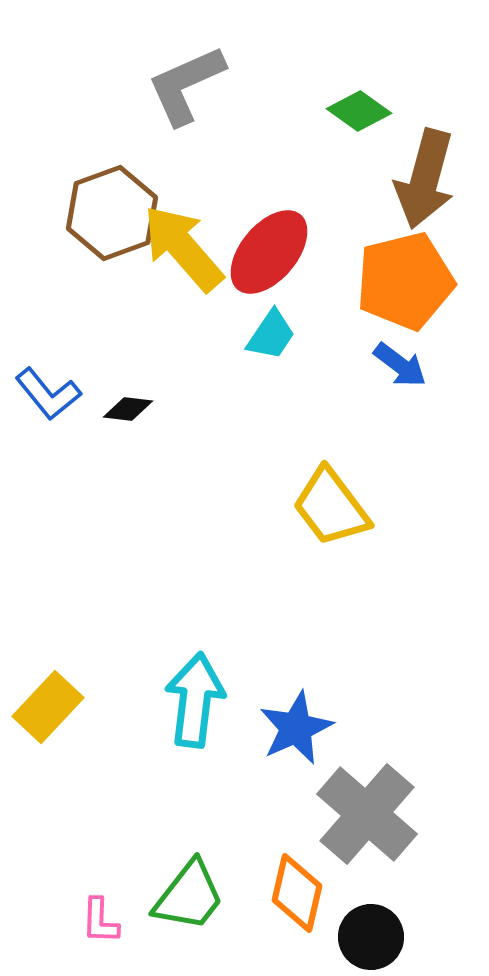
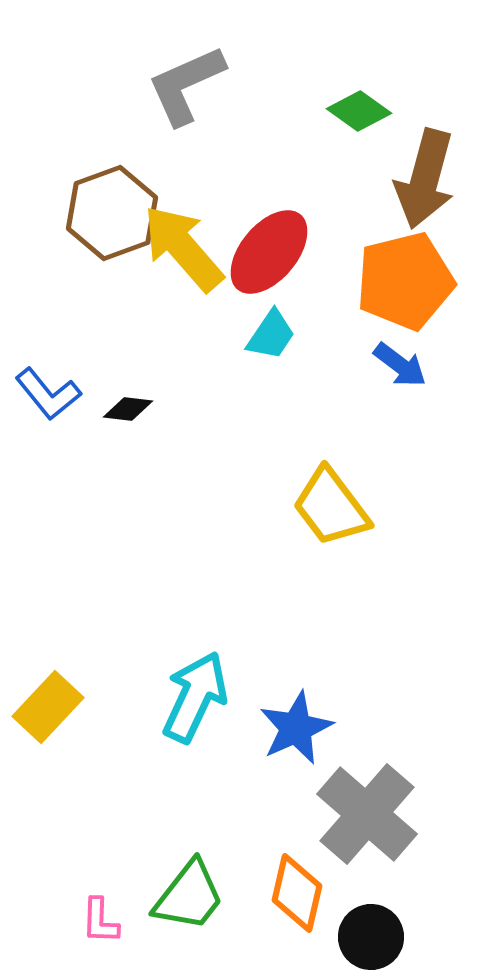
cyan arrow: moved 3 px up; rotated 18 degrees clockwise
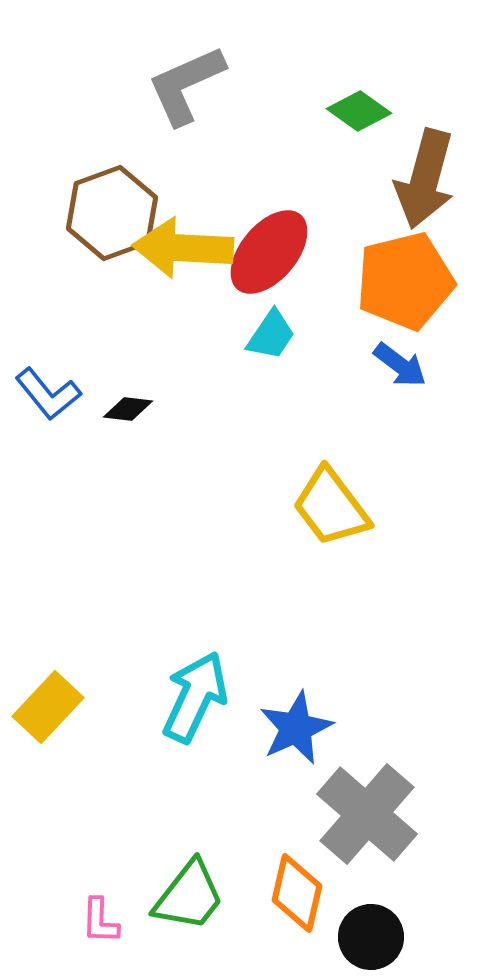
yellow arrow: rotated 46 degrees counterclockwise
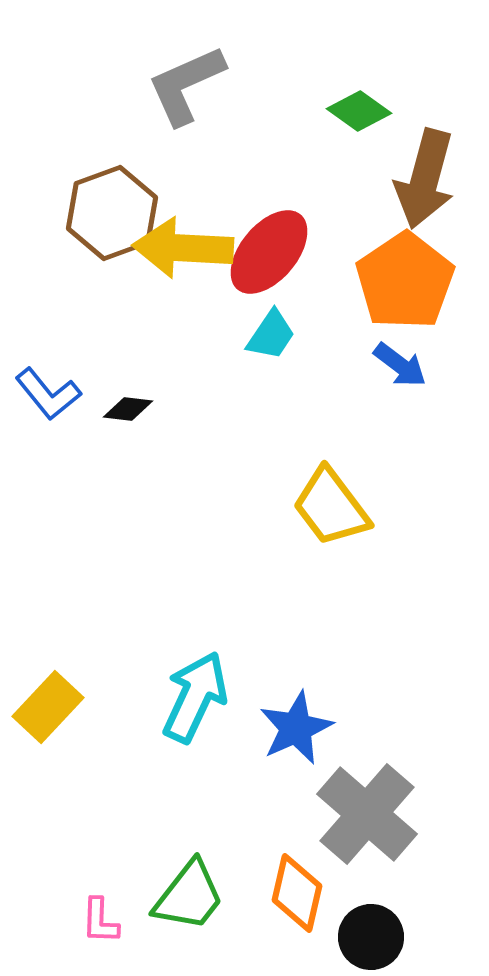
orange pentagon: rotated 20 degrees counterclockwise
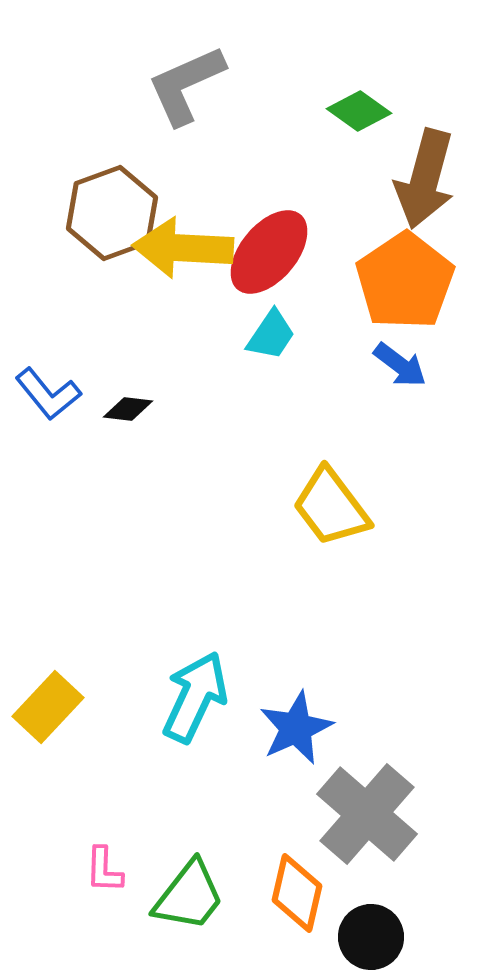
pink L-shape: moved 4 px right, 51 px up
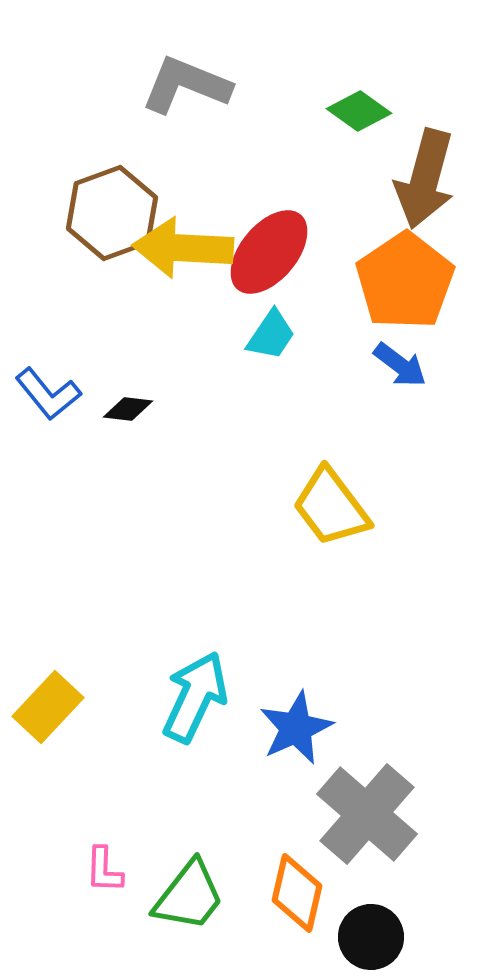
gray L-shape: rotated 46 degrees clockwise
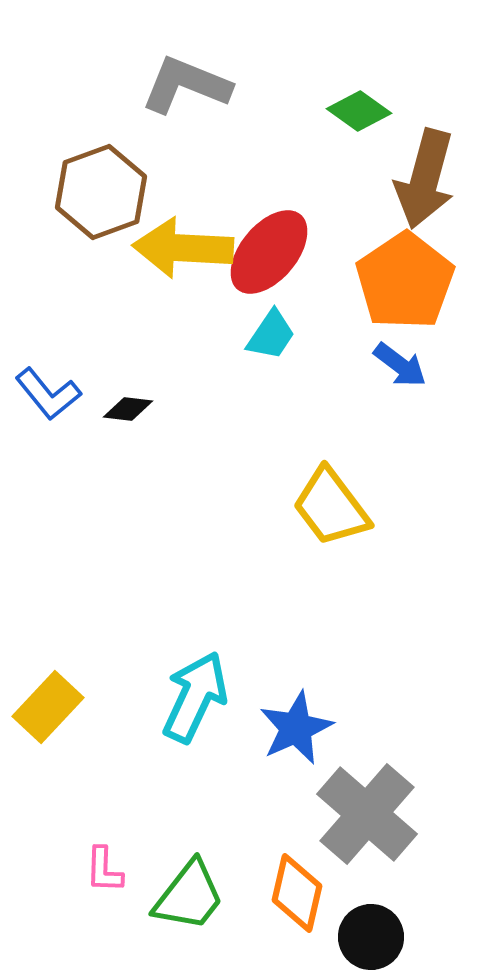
brown hexagon: moved 11 px left, 21 px up
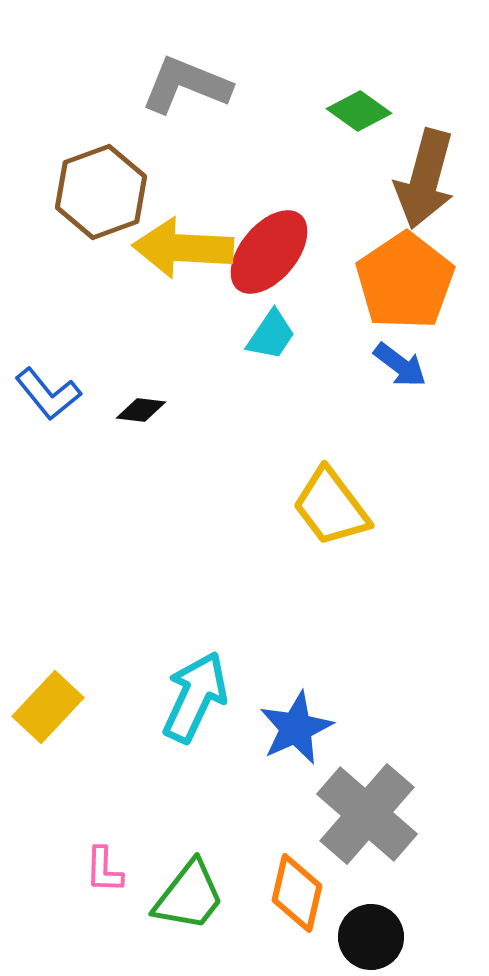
black diamond: moved 13 px right, 1 px down
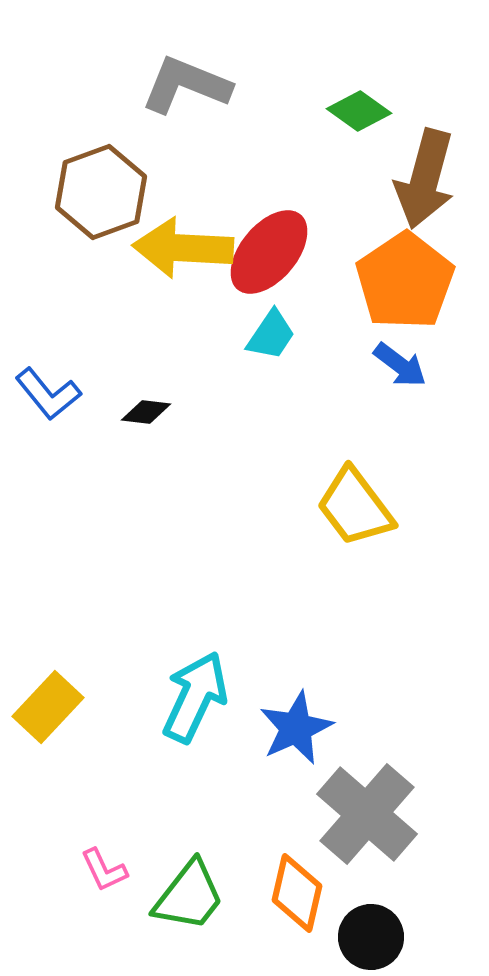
black diamond: moved 5 px right, 2 px down
yellow trapezoid: moved 24 px right
pink L-shape: rotated 27 degrees counterclockwise
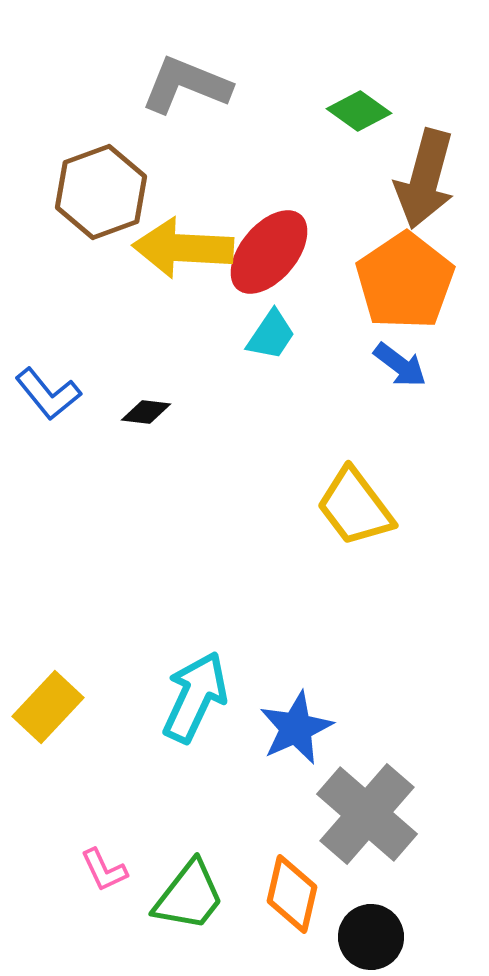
orange diamond: moved 5 px left, 1 px down
